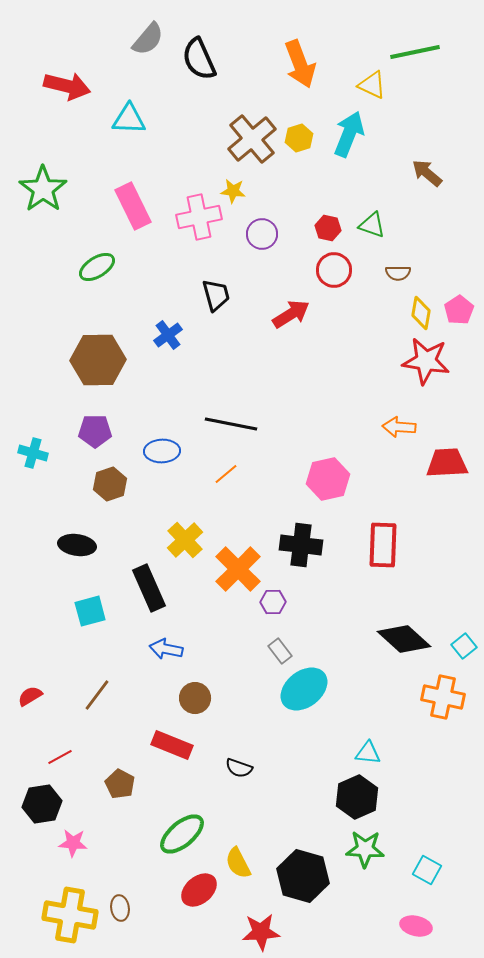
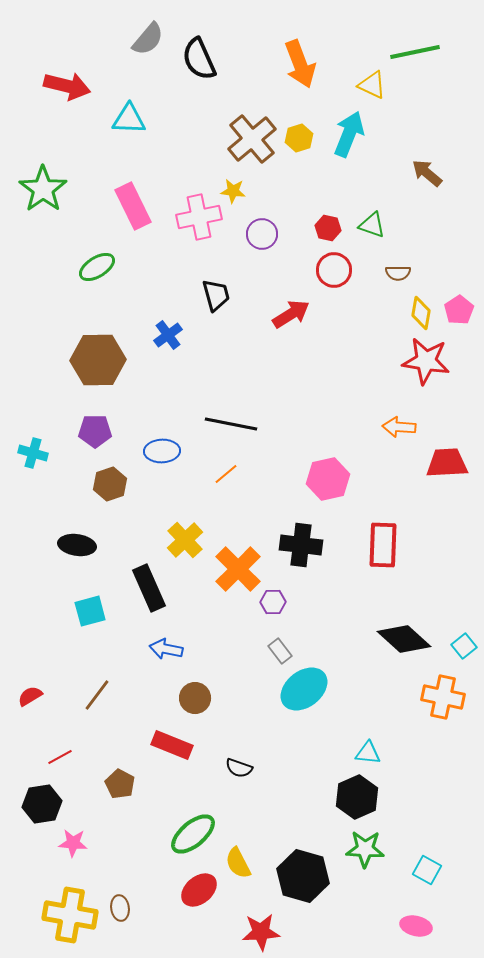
green ellipse at (182, 834): moved 11 px right
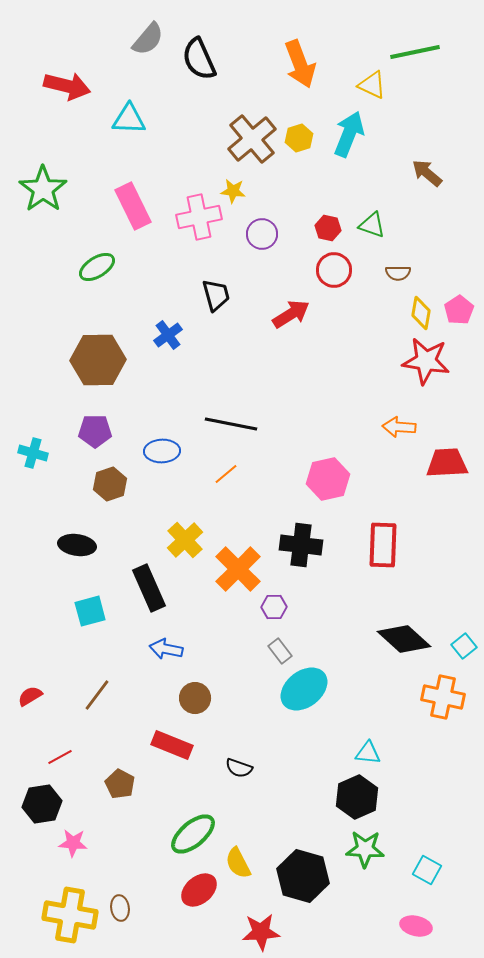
purple hexagon at (273, 602): moved 1 px right, 5 px down
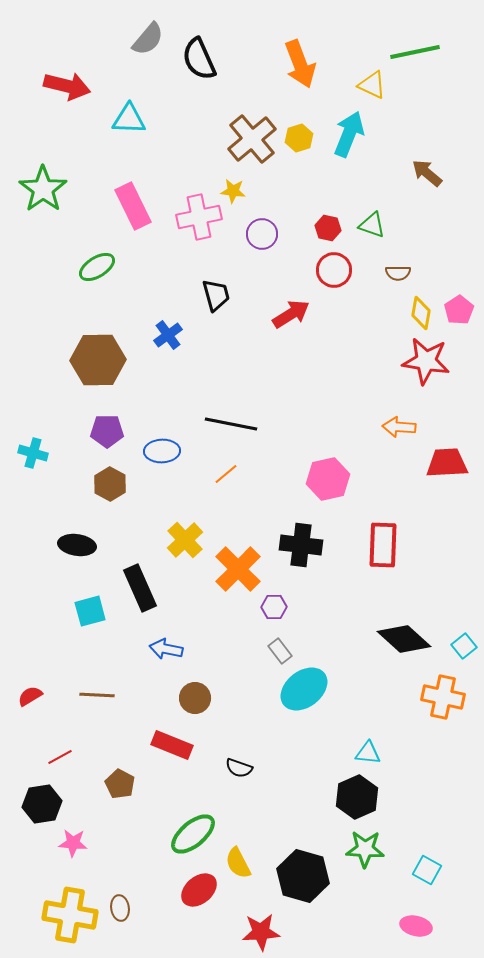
purple pentagon at (95, 431): moved 12 px right
brown hexagon at (110, 484): rotated 12 degrees counterclockwise
black rectangle at (149, 588): moved 9 px left
brown line at (97, 695): rotated 56 degrees clockwise
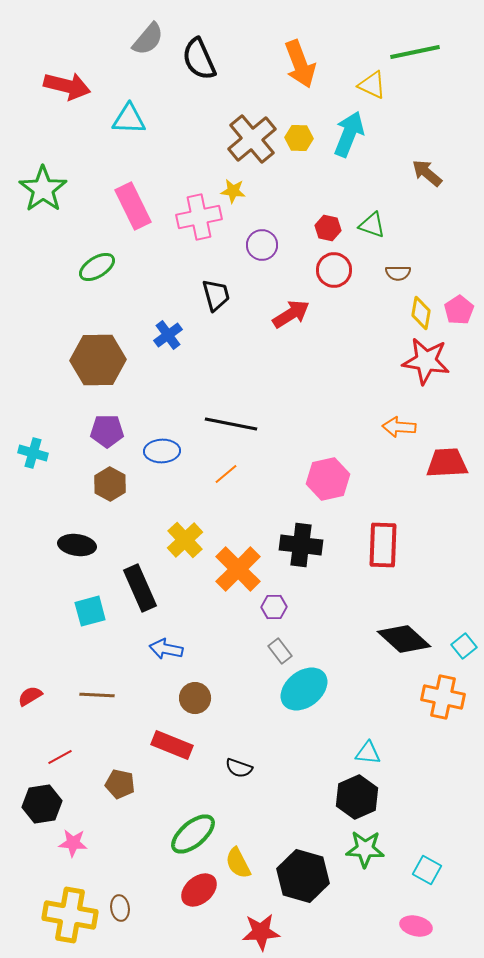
yellow hexagon at (299, 138): rotated 20 degrees clockwise
purple circle at (262, 234): moved 11 px down
brown pentagon at (120, 784): rotated 16 degrees counterclockwise
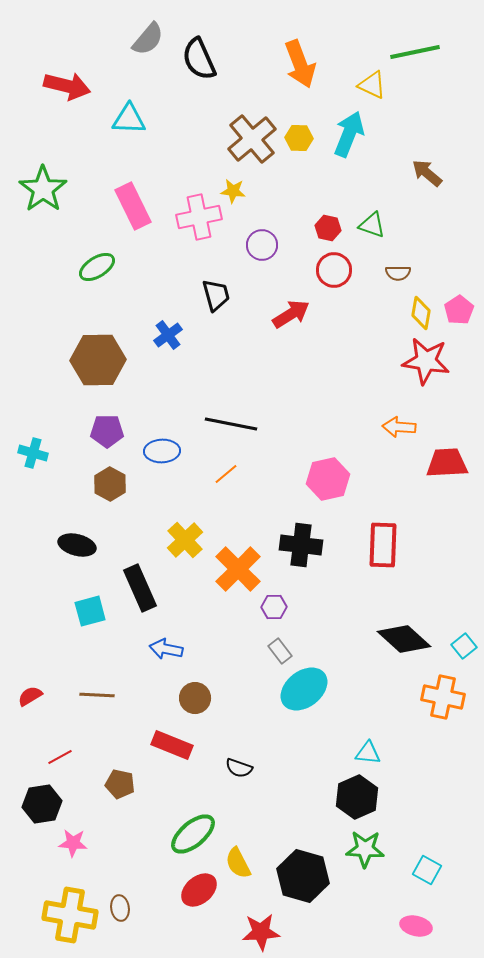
black ellipse at (77, 545): rotated 6 degrees clockwise
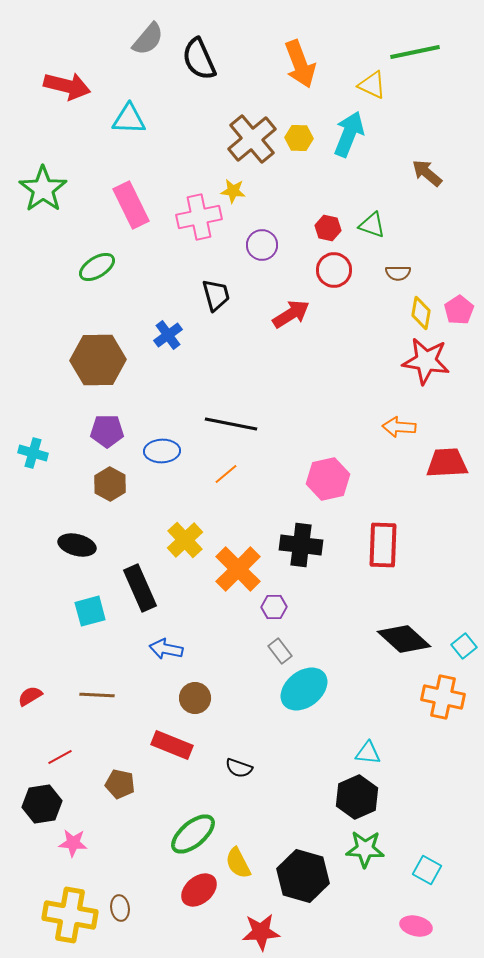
pink rectangle at (133, 206): moved 2 px left, 1 px up
